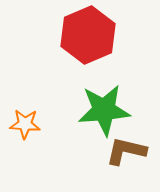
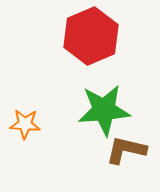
red hexagon: moved 3 px right, 1 px down
brown L-shape: moved 1 px up
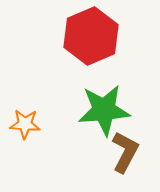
brown L-shape: moved 1 px left, 2 px down; rotated 105 degrees clockwise
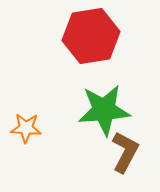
red hexagon: rotated 14 degrees clockwise
orange star: moved 1 px right, 4 px down
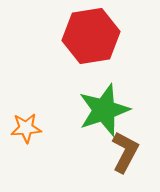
green star: rotated 14 degrees counterclockwise
orange star: rotated 8 degrees counterclockwise
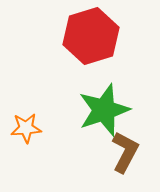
red hexagon: rotated 8 degrees counterclockwise
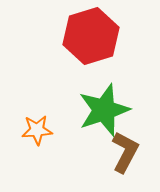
orange star: moved 11 px right, 2 px down
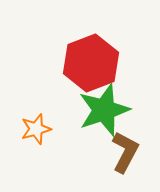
red hexagon: moved 27 px down; rotated 4 degrees counterclockwise
orange star: moved 1 px left, 1 px up; rotated 12 degrees counterclockwise
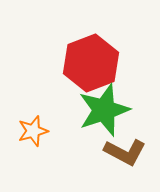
orange star: moved 3 px left, 2 px down
brown L-shape: rotated 90 degrees clockwise
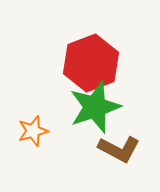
green star: moved 9 px left, 3 px up
brown L-shape: moved 6 px left, 3 px up
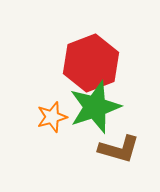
orange star: moved 19 px right, 14 px up
brown L-shape: rotated 12 degrees counterclockwise
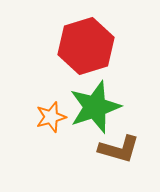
red hexagon: moved 5 px left, 17 px up; rotated 4 degrees clockwise
orange star: moved 1 px left
